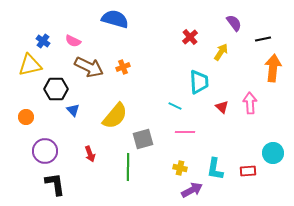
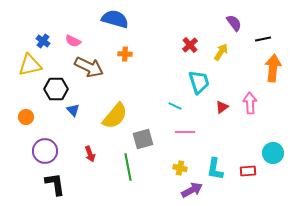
red cross: moved 8 px down
orange cross: moved 2 px right, 13 px up; rotated 24 degrees clockwise
cyan trapezoid: rotated 15 degrees counterclockwise
red triangle: rotated 40 degrees clockwise
green line: rotated 12 degrees counterclockwise
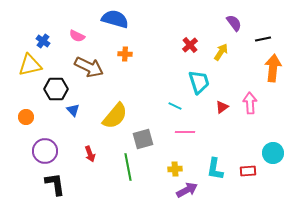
pink semicircle: moved 4 px right, 5 px up
yellow cross: moved 5 px left, 1 px down; rotated 16 degrees counterclockwise
purple arrow: moved 5 px left
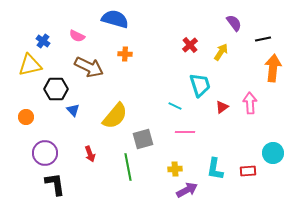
cyan trapezoid: moved 1 px right, 3 px down
purple circle: moved 2 px down
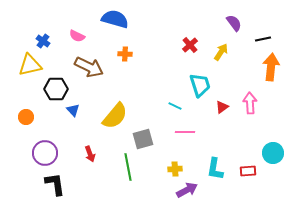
orange arrow: moved 2 px left, 1 px up
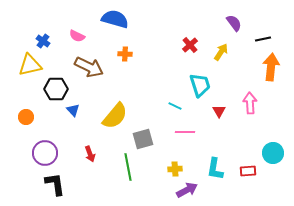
red triangle: moved 3 px left, 4 px down; rotated 24 degrees counterclockwise
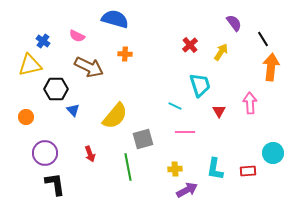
black line: rotated 70 degrees clockwise
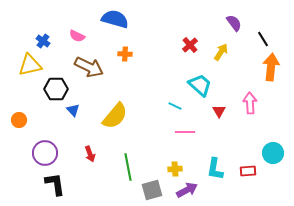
cyan trapezoid: rotated 30 degrees counterclockwise
orange circle: moved 7 px left, 3 px down
gray square: moved 9 px right, 51 px down
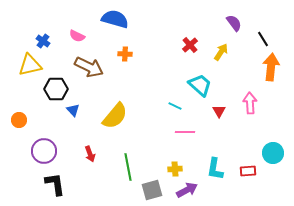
purple circle: moved 1 px left, 2 px up
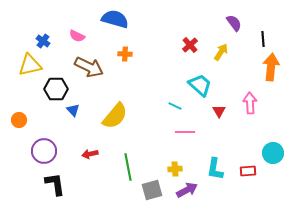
black line: rotated 28 degrees clockwise
red arrow: rotated 98 degrees clockwise
